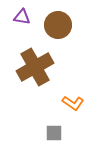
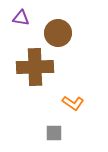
purple triangle: moved 1 px left, 1 px down
brown circle: moved 8 px down
brown cross: rotated 27 degrees clockwise
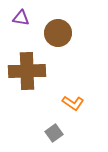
brown cross: moved 8 px left, 4 px down
gray square: rotated 36 degrees counterclockwise
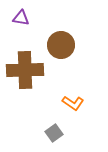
brown circle: moved 3 px right, 12 px down
brown cross: moved 2 px left, 1 px up
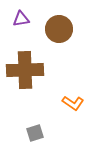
purple triangle: moved 1 px down; rotated 18 degrees counterclockwise
brown circle: moved 2 px left, 16 px up
gray square: moved 19 px left; rotated 18 degrees clockwise
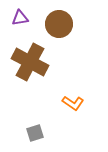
purple triangle: moved 1 px left, 1 px up
brown circle: moved 5 px up
brown cross: moved 5 px right, 8 px up; rotated 30 degrees clockwise
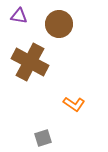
purple triangle: moved 1 px left, 2 px up; rotated 18 degrees clockwise
orange L-shape: moved 1 px right, 1 px down
gray square: moved 8 px right, 5 px down
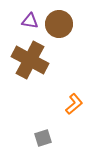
purple triangle: moved 11 px right, 5 px down
brown cross: moved 2 px up
orange L-shape: rotated 75 degrees counterclockwise
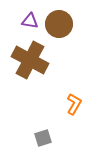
orange L-shape: rotated 20 degrees counterclockwise
